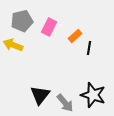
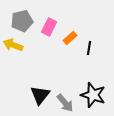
orange rectangle: moved 5 px left, 2 px down
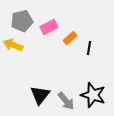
pink rectangle: rotated 36 degrees clockwise
gray arrow: moved 1 px right, 2 px up
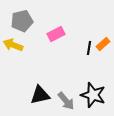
pink rectangle: moved 7 px right, 7 px down
orange rectangle: moved 33 px right, 6 px down
black triangle: rotated 40 degrees clockwise
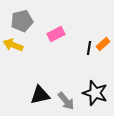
black star: moved 2 px right, 2 px up
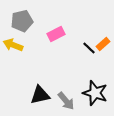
black line: rotated 56 degrees counterclockwise
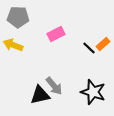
gray pentagon: moved 4 px left, 4 px up; rotated 15 degrees clockwise
black star: moved 2 px left, 1 px up
gray arrow: moved 12 px left, 15 px up
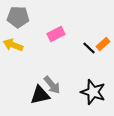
gray arrow: moved 2 px left, 1 px up
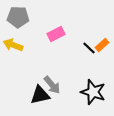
orange rectangle: moved 1 px left, 1 px down
